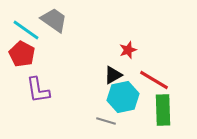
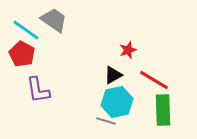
cyan hexagon: moved 6 px left, 5 px down
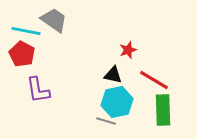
cyan line: moved 1 px down; rotated 24 degrees counterclockwise
black triangle: rotated 42 degrees clockwise
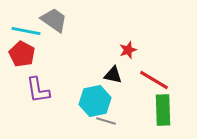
cyan hexagon: moved 22 px left, 1 px up
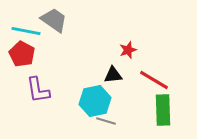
black triangle: rotated 18 degrees counterclockwise
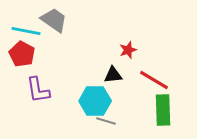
cyan hexagon: rotated 12 degrees clockwise
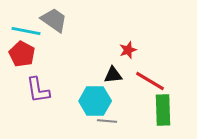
red line: moved 4 px left, 1 px down
gray line: moved 1 px right; rotated 12 degrees counterclockwise
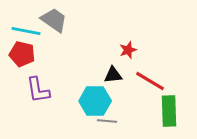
red pentagon: rotated 15 degrees counterclockwise
green rectangle: moved 6 px right, 1 px down
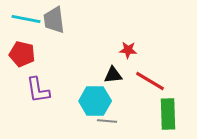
gray trapezoid: rotated 132 degrees counterclockwise
cyan line: moved 12 px up
red star: rotated 24 degrees clockwise
green rectangle: moved 1 px left, 3 px down
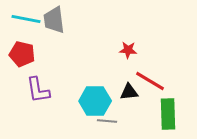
black triangle: moved 16 px right, 17 px down
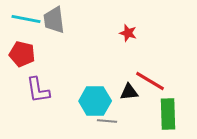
red star: moved 17 px up; rotated 12 degrees clockwise
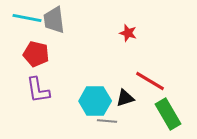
cyan line: moved 1 px right, 1 px up
red pentagon: moved 14 px right
black triangle: moved 4 px left, 6 px down; rotated 12 degrees counterclockwise
green rectangle: rotated 28 degrees counterclockwise
